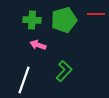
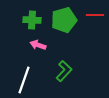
red line: moved 1 px left, 1 px down
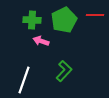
green pentagon: rotated 10 degrees counterclockwise
pink arrow: moved 3 px right, 4 px up
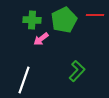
pink arrow: moved 2 px up; rotated 56 degrees counterclockwise
green L-shape: moved 13 px right
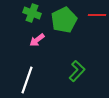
red line: moved 2 px right
green cross: moved 7 px up; rotated 18 degrees clockwise
pink arrow: moved 4 px left, 1 px down
white line: moved 3 px right
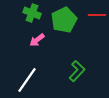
white line: rotated 16 degrees clockwise
